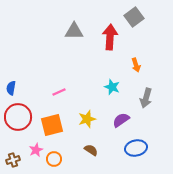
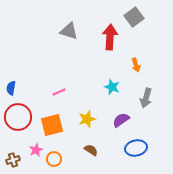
gray triangle: moved 5 px left; rotated 18 degrees clockwise
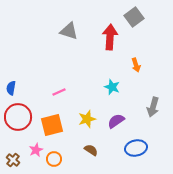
gray arrow: moved 7 px right, 9 px down
purple semicircle: moved 5 px left, 1 px down
brown cross: rotated 32 degrees counterclockwise
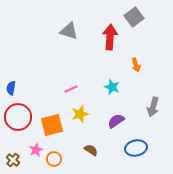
pink line: moved 12 px right, 3 px up
yellow star: moved 7 px left, 5 px up
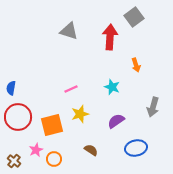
brown cross: moved 1 px right, 1 px down
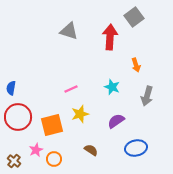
gray arrow: moved 6 px left, 11 px up
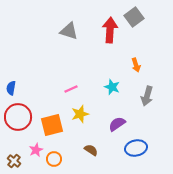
red arrow: moved 7 px up
purple semicircle: moved 1 px right, 3 px down
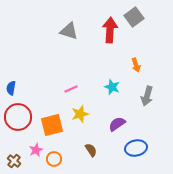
brown semicircle: rotated 24 degrees clockwise
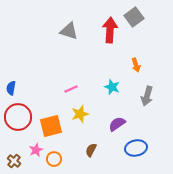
orange square: moved 1 px left, 1 px down
brown semicircle: rotated 120 degrees counterclockwise
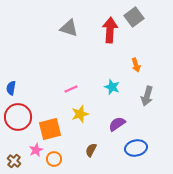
gray triangle: moved 3 px up
orange square: moved 1 px left, 3 px down
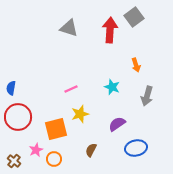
orange square: moved 6 px right
